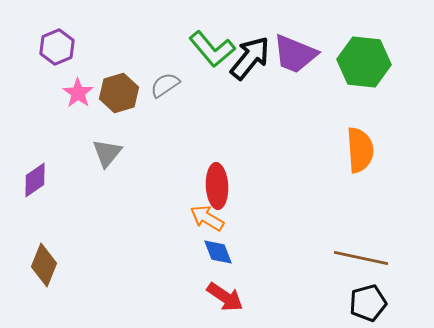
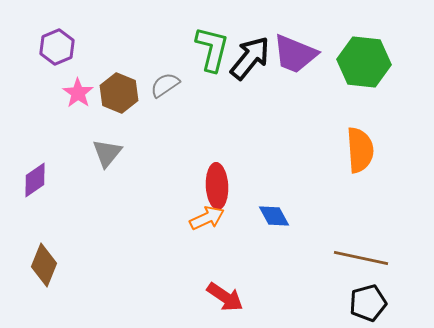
green L-shape: rotated 126 degrees counterclockwise
brown hexagon: rotated 21 degrees counterclockwise
orange arrow: rotated 124 degrees clockwise
blue diamond: moved 56 px right, 36 px up; rotated 8 degrees counterclockwise
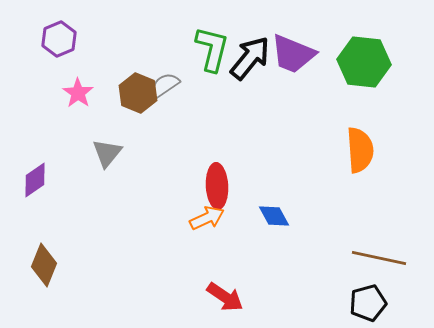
purple hexagon: moved 2 px right, 8 px up
purple trapezoid: moved 2 px left
brown hexagon: moved 19 px right
brown line: moved 18 px right
